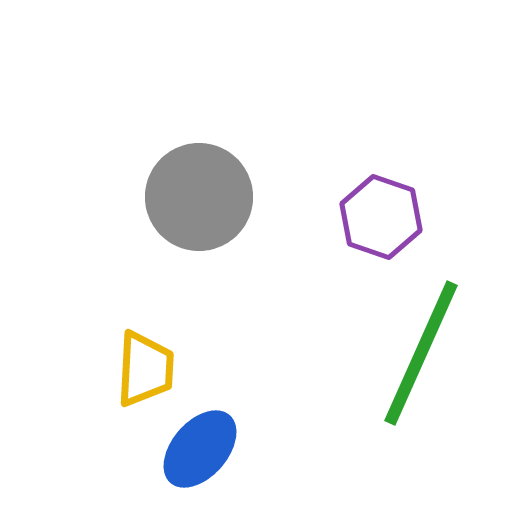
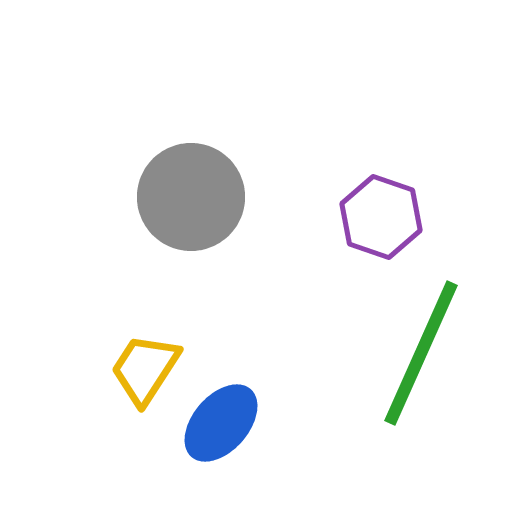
gray circle: moved 8 px left
yellow trapezoid: rotated 150 degrees counterclockwise
blue ellipse: moved 21 px right, 26 px up
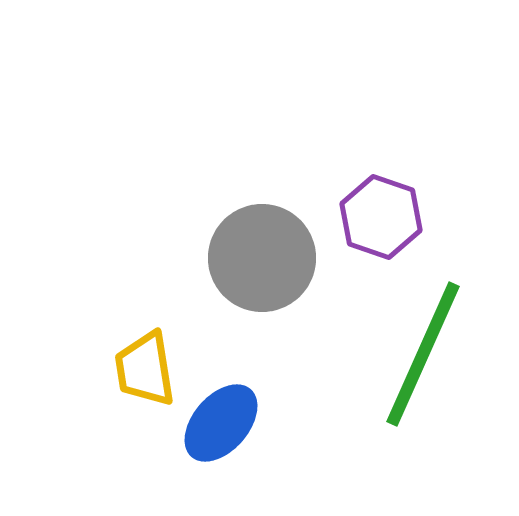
gray circle: moved 71 px right, 61 px down
green line: moved 2 px right, 1 px down
yellow trapezoid: rotated 42 degrees counterclockwise
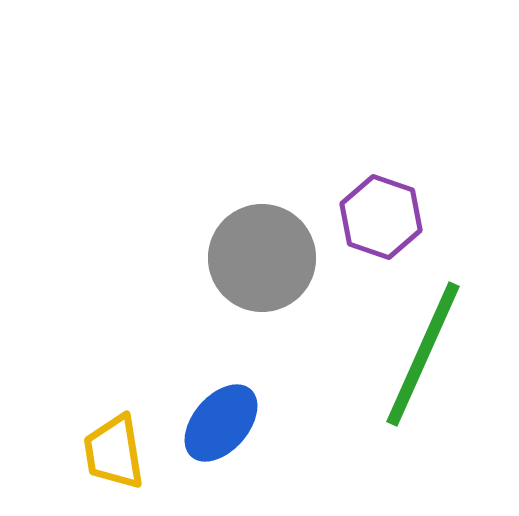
yellow trapezoid: moved 31 px left, 83 px down
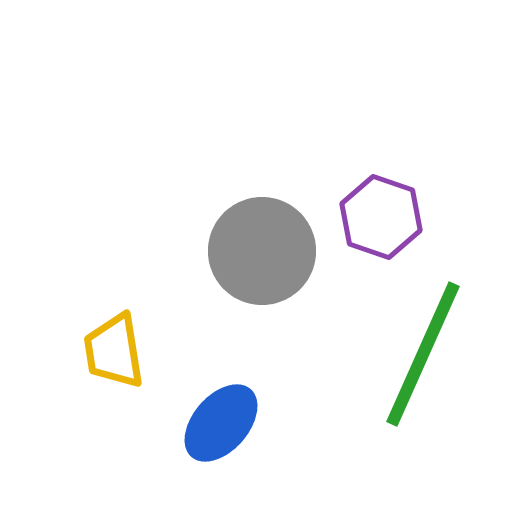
gray circle: moved 7 px up
yellow trapezoid: moved 101 px up
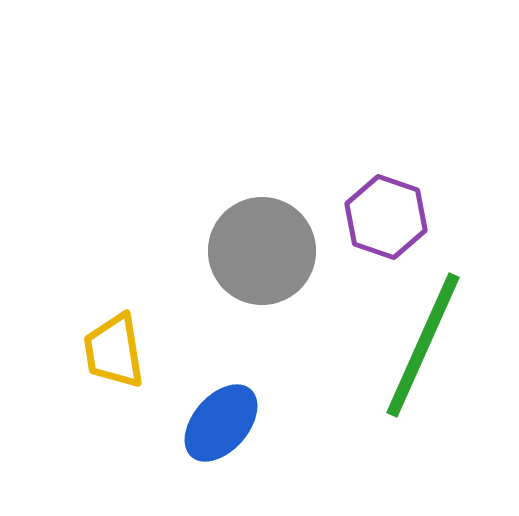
purple hexagon: moved 5 px right
green line: moved 9 px up
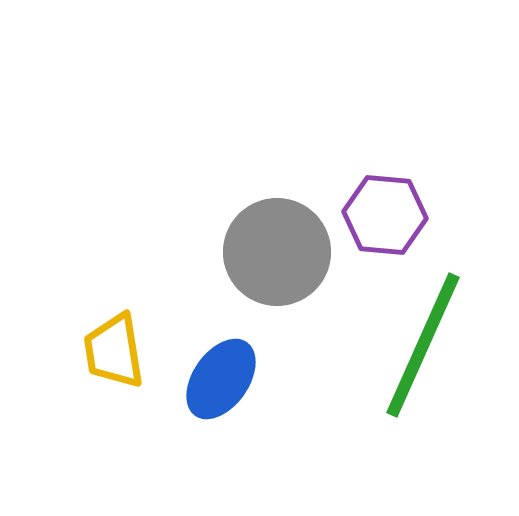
purple hexagon: moved 1 px left, 2 px up; rotated 14 degrees counterclockwise
gray circle: moved 15 px right, 1 px down
blue ellipse: moved 44 px up; rotated 6 degrees counterclockwise
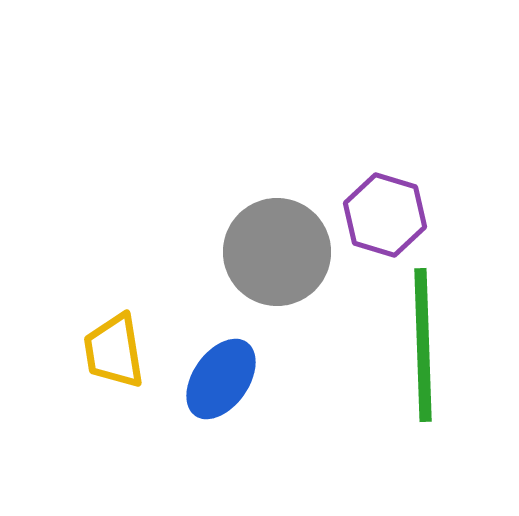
purple hexagon: rotated 12 degrees clockwise
green line: rotated 26 degrees counterclockwise
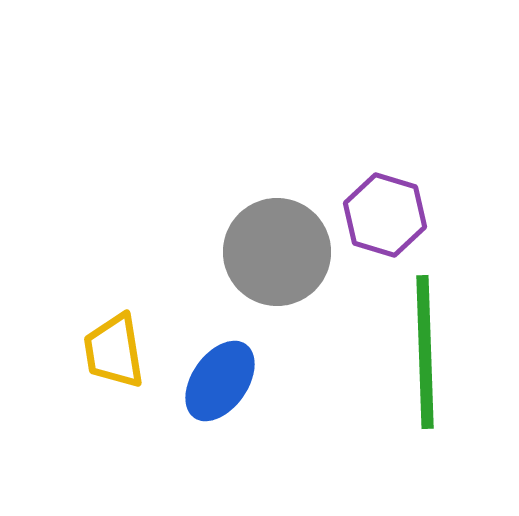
green line: moved 2 px right, 7 px down
blue ellipse: moved 1 px left, 2 px down
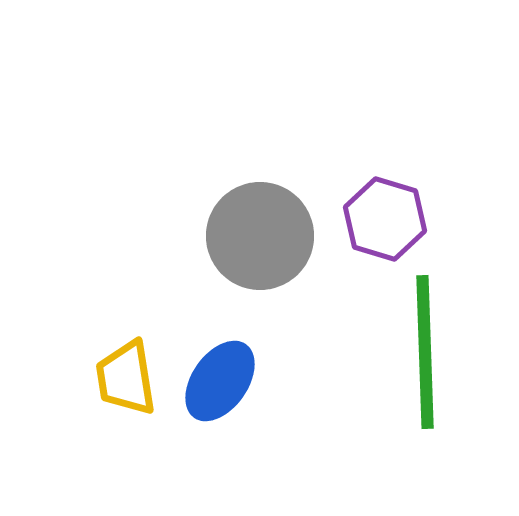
purple hexagon: moved 4 px down
gray circle: moved 17 px left, 16 px up
yellow trapezoid: moved 12 px right, 27 px down
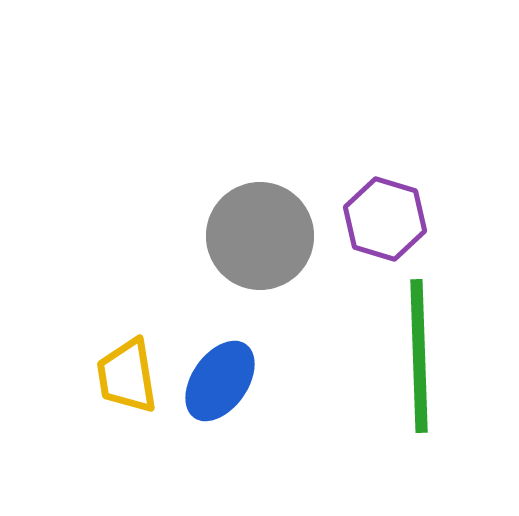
green line: moved 6 px left, 4 px down
yellow trapezoid: moved 1 px right, 2 px up
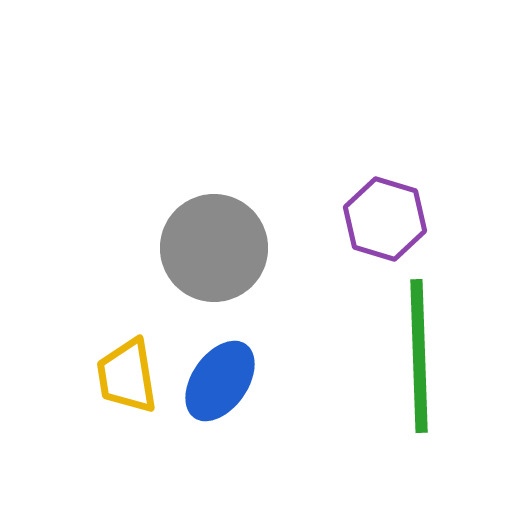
gray circle: moved 46 px left, 12 px down
